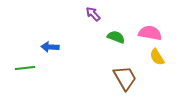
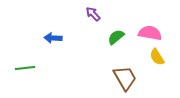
green semicircle: rotated 60 degrees counterclockwise
blue arrow: moved 3 px right, 9 px up
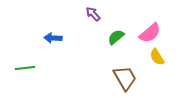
pink semicircle: rotated 130 degrees clockwise
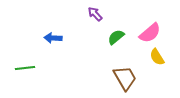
purple arrow: moved 2 px right
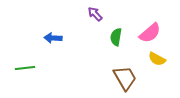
green semicircle: rotated 42 degrees counterclockwise
yellow semicircle: moved 2 px down; rotated 30 degrees counterclockwise
